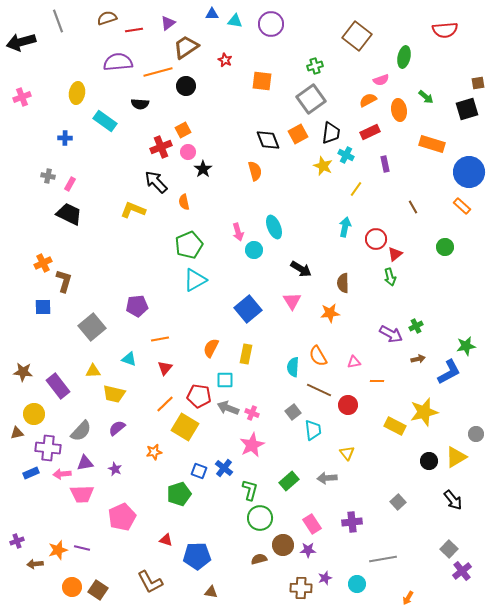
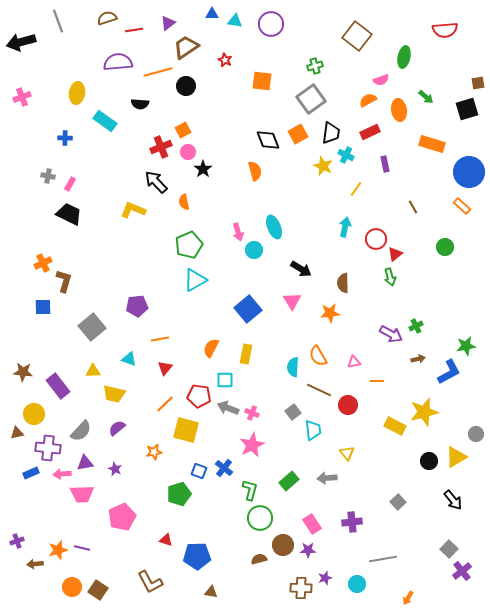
yellow square at (185, 427): moved 1 px right, 3 px down; rotated 16 degrees counterclockwise
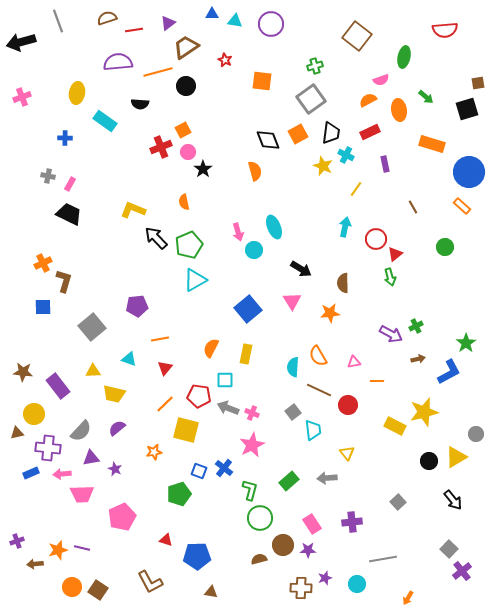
black arrow at (156, 182): moved 56 px down
green star at (466, 346): moved 3 px up; rotated 24 degrees counterclockwise
purple triangle at (85, 463): moved 6 px right, 5 px up
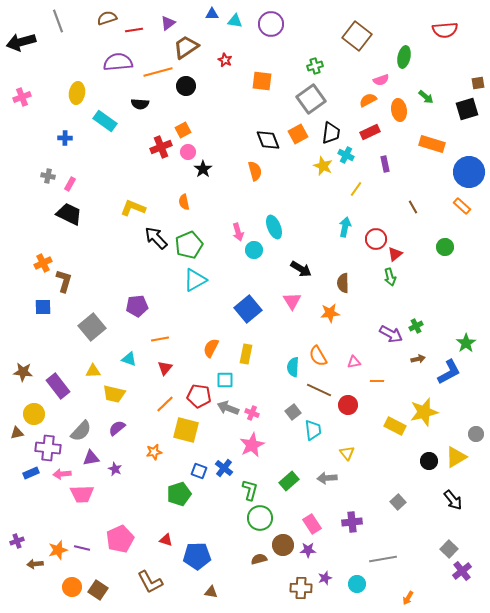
yellow L-shape at (133, 210): moved 2 px up
pink pentagon at (122, 517): moved 2 px left, 22 px down
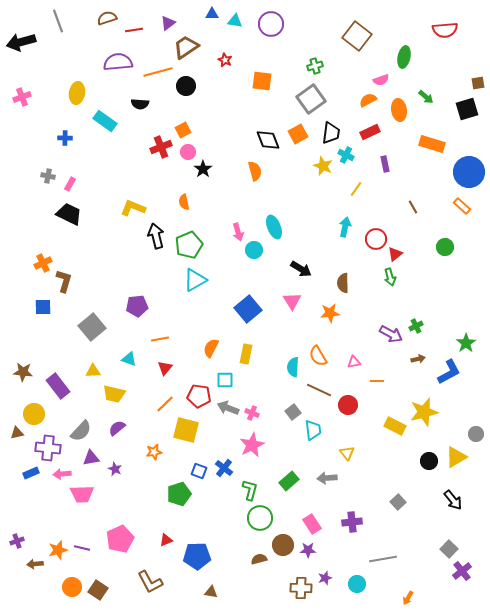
black arrow at (156, 238): moved 2 px up; rotated 30 degrees clockwise
red triangle at (166, 540): rotated 40 degrees counterclockwise
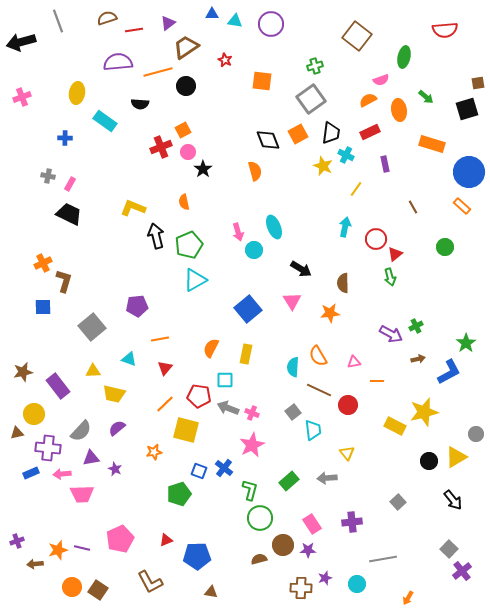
brown star at (23, 372): rotated 18 degrees counterclockwise
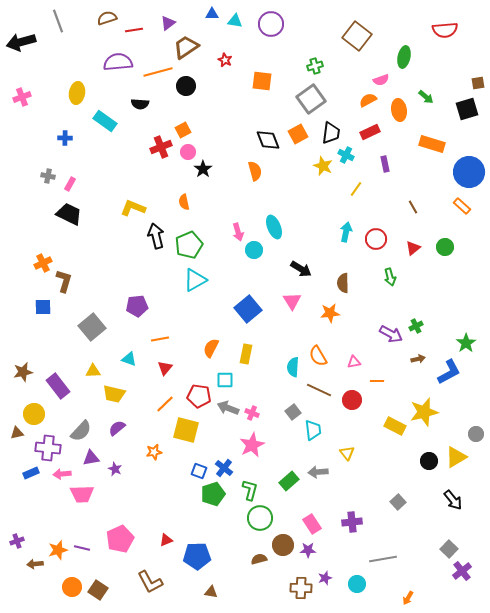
cyan arrow at (345, 227): moved 1 px right, 5 px down
red triangle at (395, 254): moved 18 px right, 6 px up
red circle at (348, 405): moved 4 px right, 5 px up
gray arrow at (327, 478): moved 9 px left, 6 px up
green pentagon at (179, 494): moved 34 px right
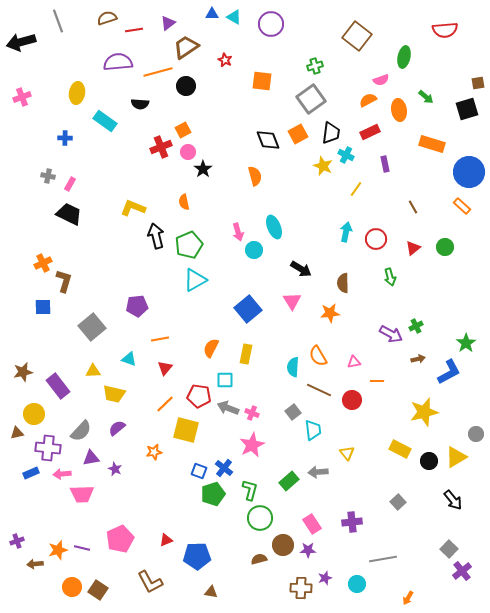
cyan triangle at (235, 21): moved 1 px left, 4 px up; rotated 21 degrees clockwise
orange semicircle at (255, 171): moved 5 px down
yellow rectangle at (395, 426): moved 5 px right, 23 px down
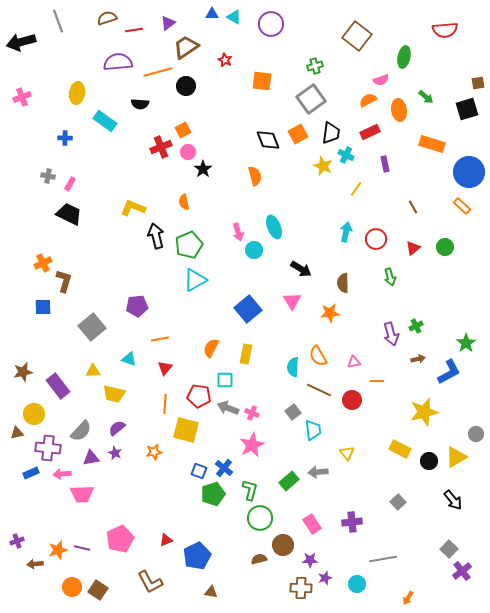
purple arrow at (391, 334): rotated 45 degrees clockwise
orange line at (165, 404): rotated 42 degrees counterclockwise
purple star at (115, 469): moved 16 px up
purple star at (308, 550): moved 2 px right, 10 px down
blue pentagon at (197, 556): rotated 24 degrees counterclockwise
